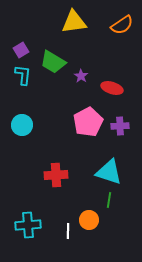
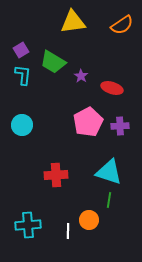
yellow triangle: moved 1 px left
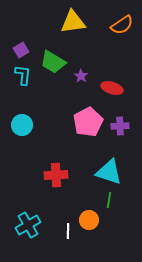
cyan cross: rotated 25 degrees counterclockwise
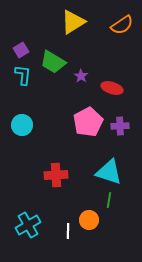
yellow triangle: rotated 24 degrees counterclockwise
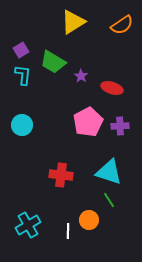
red cross: moved 5 px right; rotated 10 degrees clockwise
green line: rotated 42 degrees counterclockwise
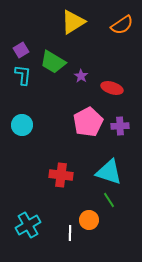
white line: moved 2 px right, 2 px down
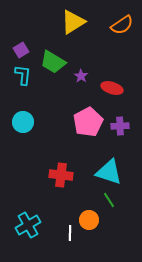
cyan circle: moved 1 px right, 3 px up
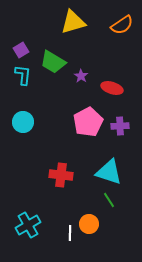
yellow triangle: rotated 16 degrees clockwise
orange circle: moved 4 px down
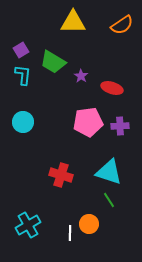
yellow triangle: rotated 16 degrees clockwise
pink pentagon: rotated 20 degrees clockwise
red cross: rotated 10 degrees clockwise
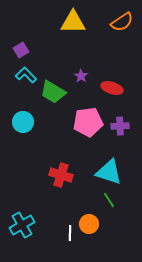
orange semicircle: moved 3 px up
green trapezoid: moved 30 px down
cyan L-shape: moved 3 px right; rotated 50 degrees counterclockwise
cyan cross: moved 6 px left
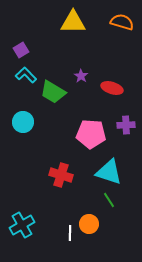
orange semicircle: rotated 130 degrees counterclockwise
pink pentagon: moved 3 px right, 12 px down; rotated 12 degrees clockwise
purple cross: moved 6 px right, 1 px up
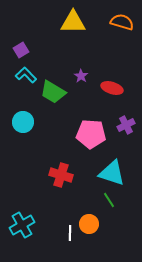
purple cross: rotated 24 degrees counterclockwise
cyan triangle: moved 3 px right, 1 px down
